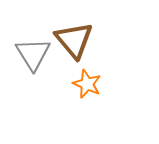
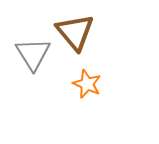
brown triangle: moved 1 px right, 8 px up
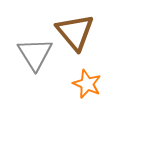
gray triangle: moved 2 px right
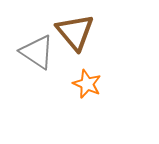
gray triangle: moved 2 px right, 2 px up; rotated 24 degrees counterclockwise
